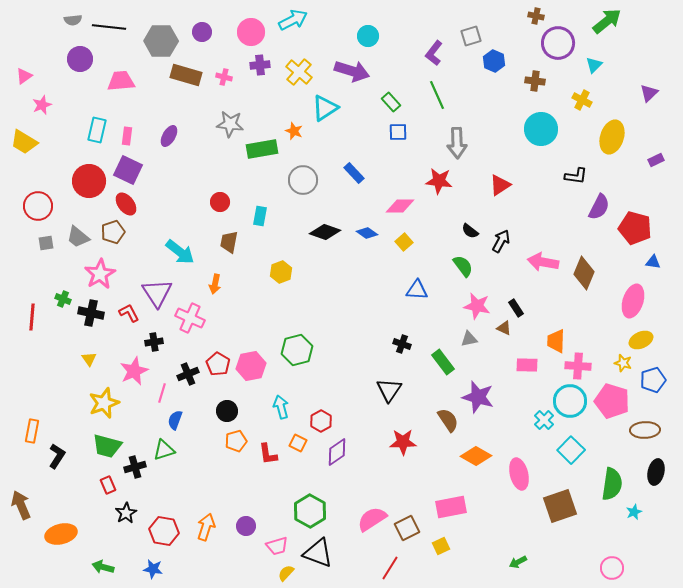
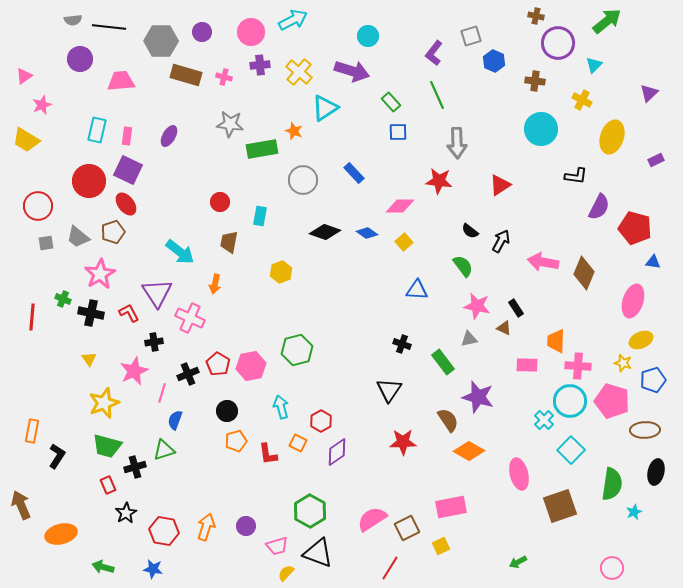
yellow trapezoid at (24, 142): moved 2 px right, 2 px up
orange diamond at (476, 456): moved 7 px left, 5 px up
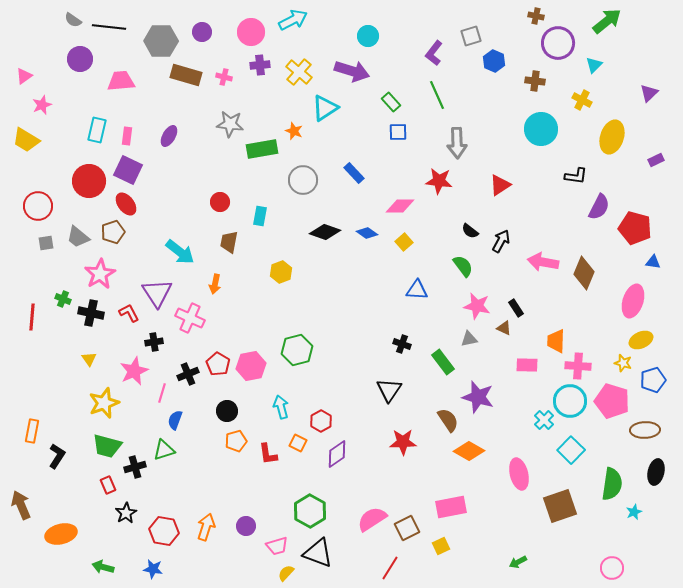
gray semicircle at (73, 20): rotated 42 degrees clockwise
purple diamond at (337, 452): moved 2 px down
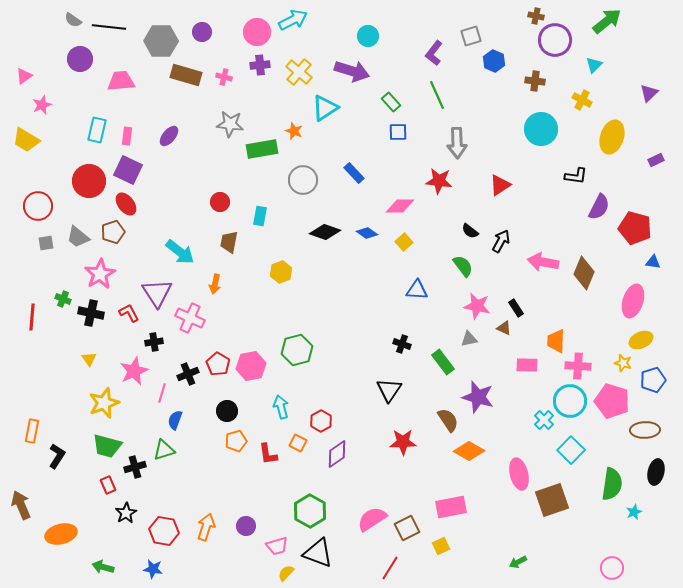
pink circle at (251, 32): moved 6 px right
purple circle at (558, 43): moved 3 px left, 3 px up
purple ellipse at (169, 136): rotated 10 degrees clockwise
brown square at (560, 506): moved 8 px left, 6 px up
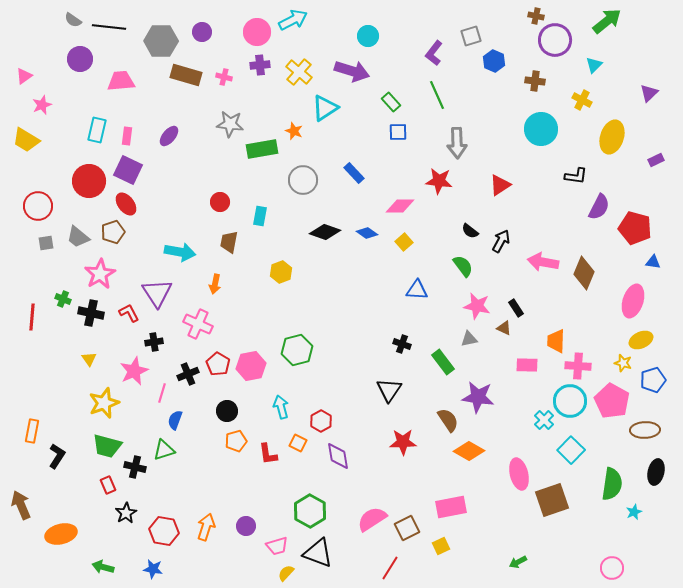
cyan arrow at (180, 252): rotated 28 degrees counterclockwise
pink cross at (190, 318): moved 8 px right, 6 px down
purple star at (478, 397): rotated 8 degrees counterclockwise
pink pentagon at (612, 401): rotated 12 degrees clockwise
purple diamond at (337, 454): moved 1 px right, 2 px down; rotated 64 degrees counterclockwise
black cross at (135, 467): rotated 30 degrees clockwise
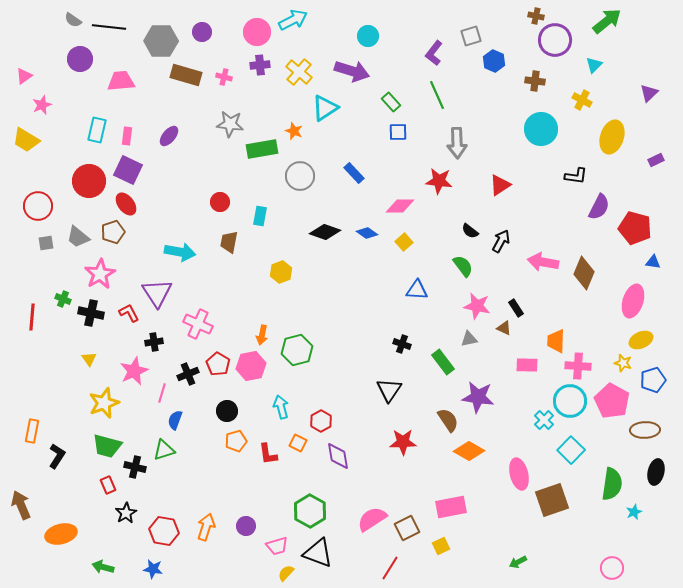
gray circle at (303, 180): moved 3 px left, 4 px up
orange arrow at (215, 284): moved 47 px right, 51 px down
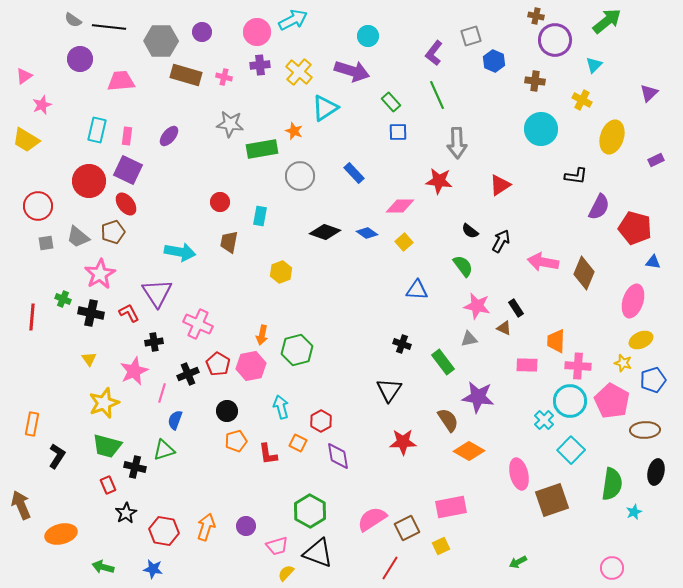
orange rectangle at (32, 431): moved 7 px up
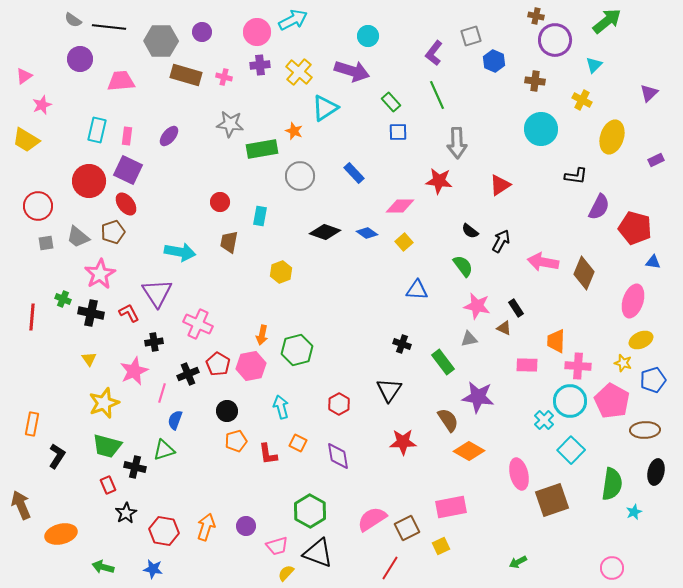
red hexagon at (321, 421): moved 18 px right, 17 px up
